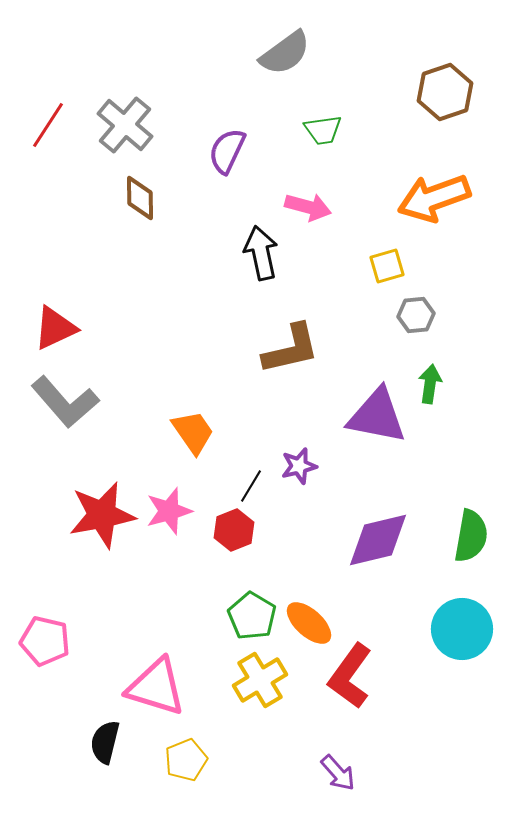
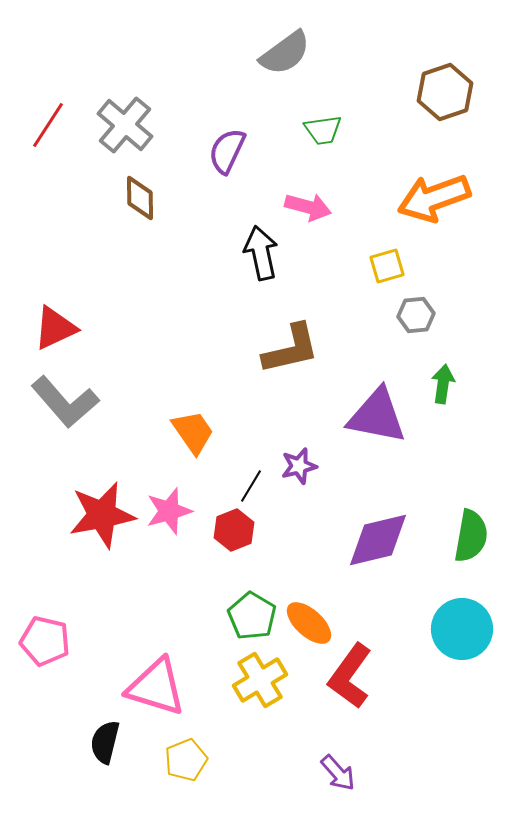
green arrow: moved 13 px right
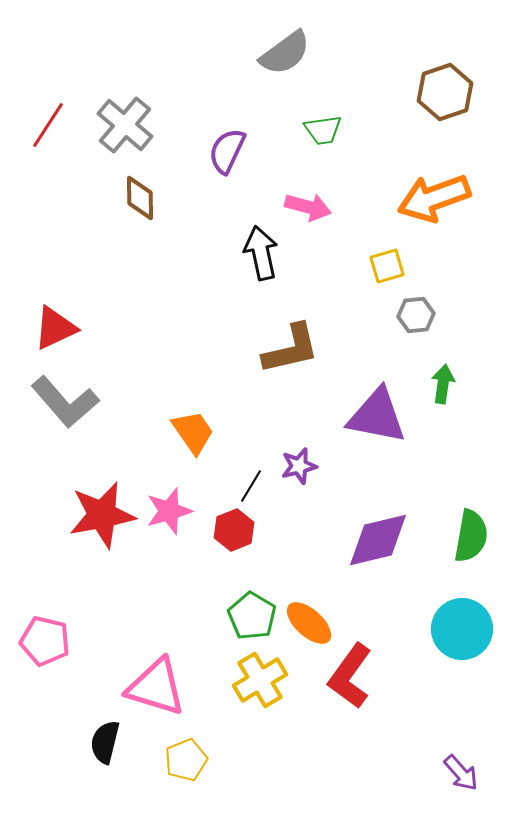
purple arrow: moved 123 px right
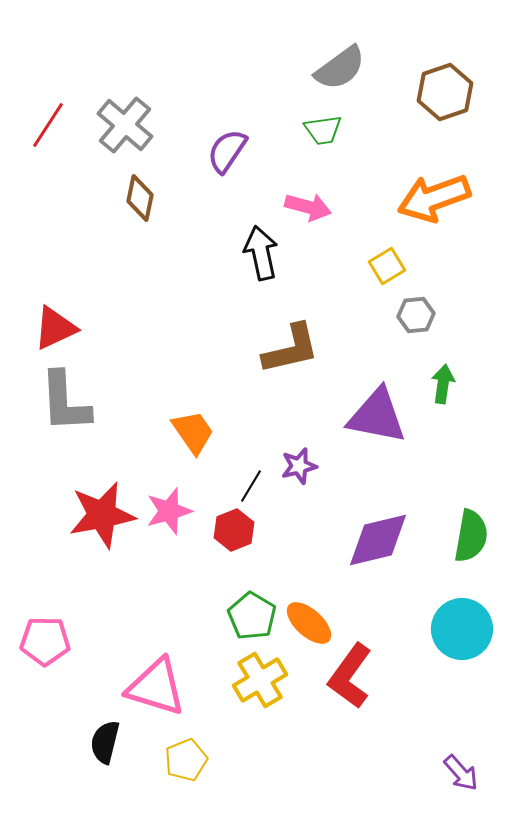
gray semicircle: moved 55 px right, 15 px down
purple semicircle: rotated 9 degrees clockwise
brown diamond: rotated 12 degrees clockwise
yellow square: rotated 15 degrees counterclockwise
gray L-shape: rotated 38 degrees clockwise
pink pentagon: rotated 12 degrees counterclockwise
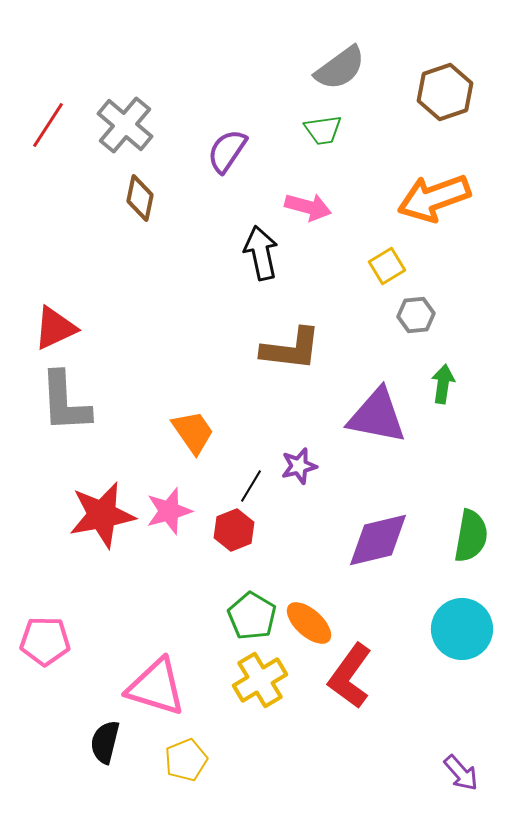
brown L-shape: rotated 20 degrees clockwise
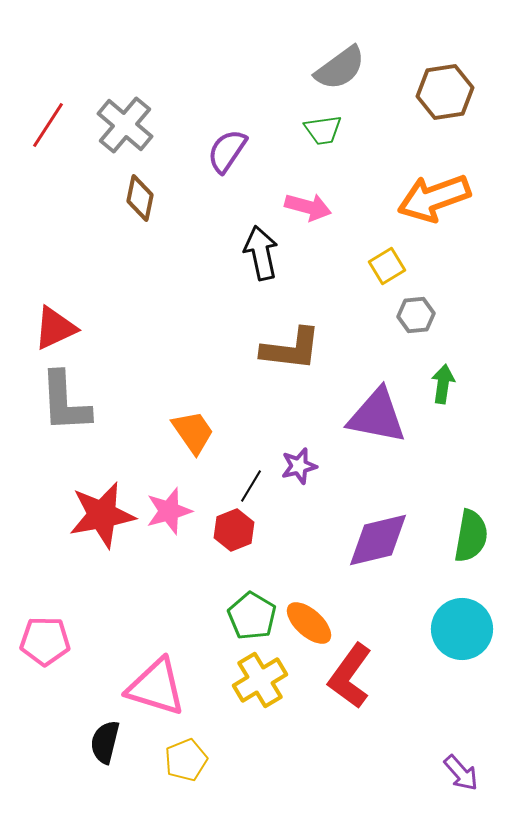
brown hexagon: rotated 10 degrees clockwise
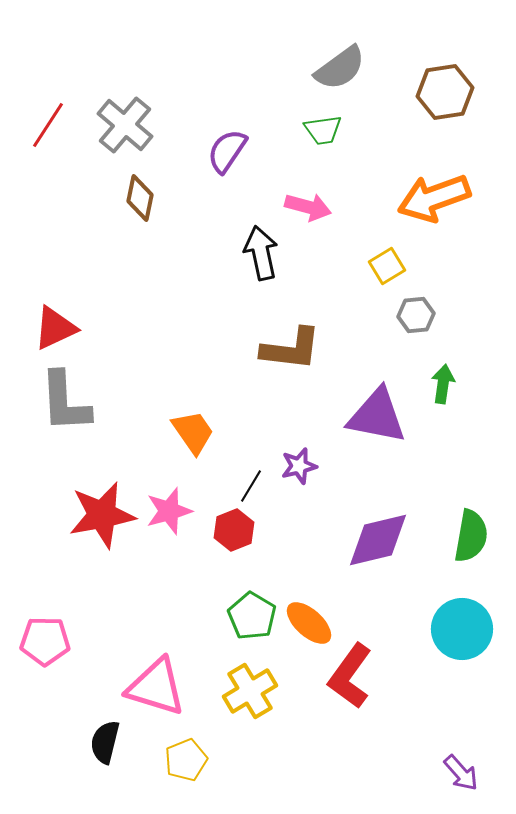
yellow cross: moved 10 px left, 11 px down
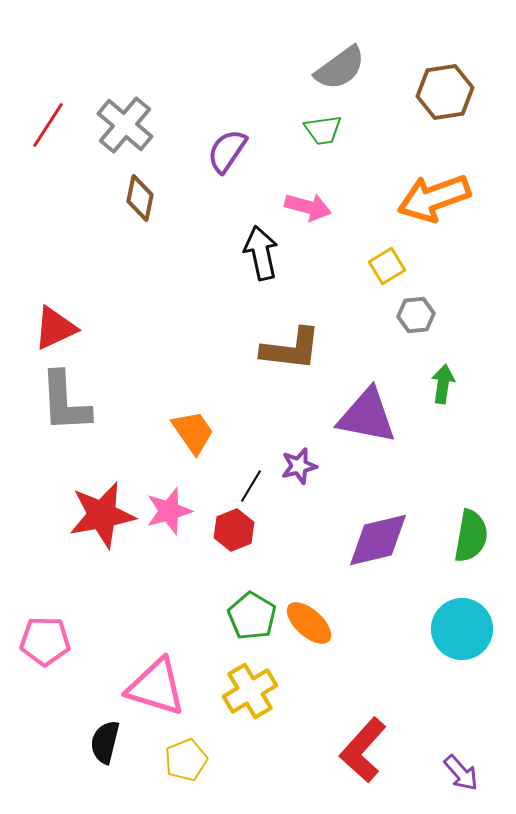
purple triangle: moved 10 px left
red L-shape: moved 13 px right, 74 px down; rotated 6 degrees clockwise
